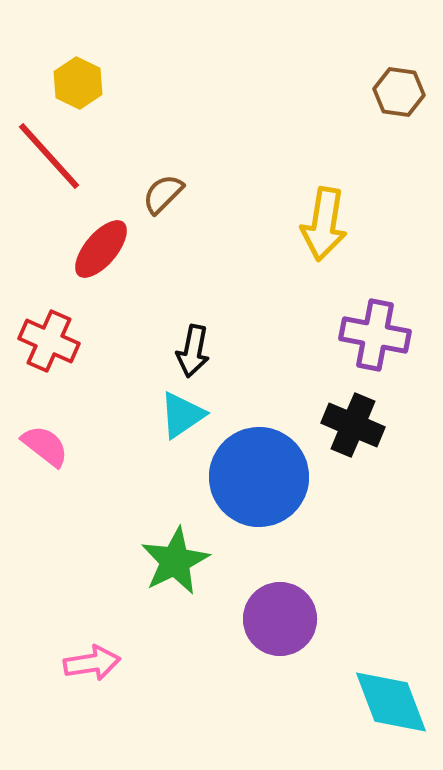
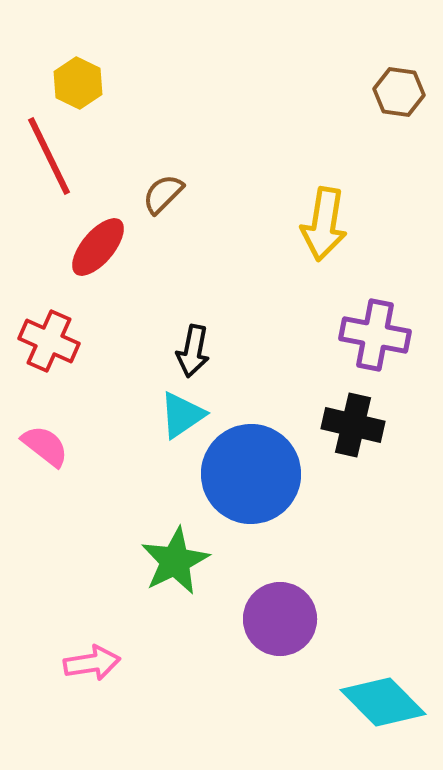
red line: rotated 16 degrees clockwise
red ellipse: moved 3 px left, 2 px up
black cross: rotated 10 degrees counterclockwise
blue circle: moved 8 px left, 3 px up
cyan diamond: moved 8 px left; rotated 24 degrees counterclockwise
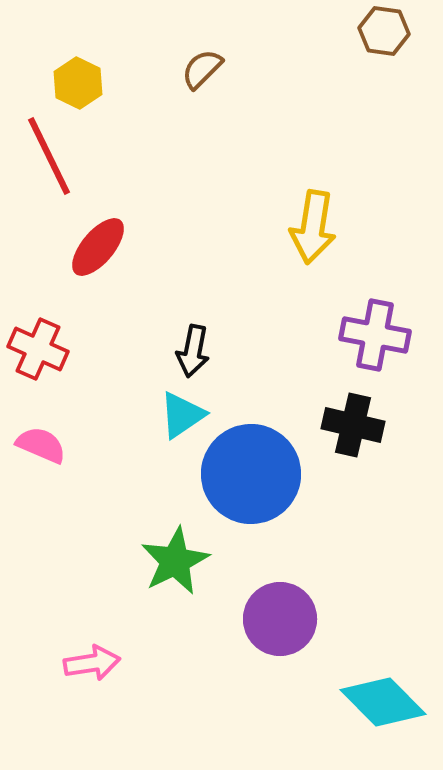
brown hexagon: moved 15 px left, 61 px up
brown semicircle: moved 39 px right, 125 px up
yellow arrow: moved 11 px left, 3 px down
red cross: moved 11 px left, 8 px down
pink semicircle: moved 4 px left, 1 px up; rotated 15 degrees counterclockwise
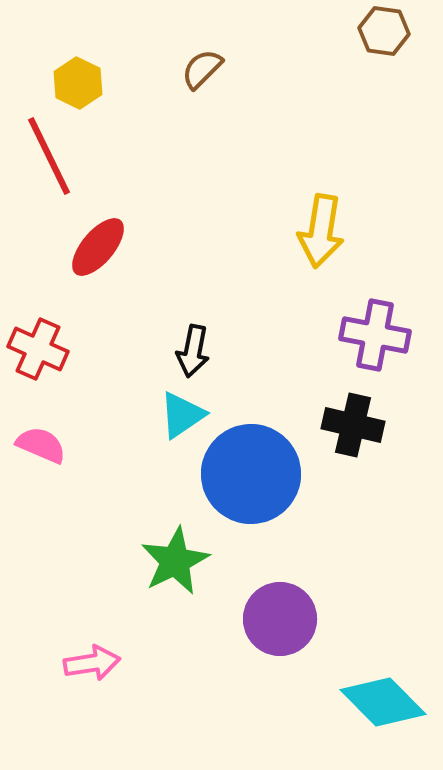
yellow arrow: moved 8 px right, 4 px down
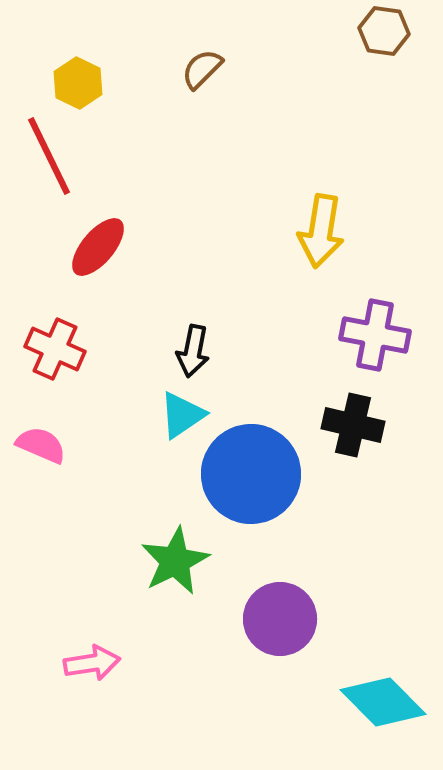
red cross: moved 17 px right
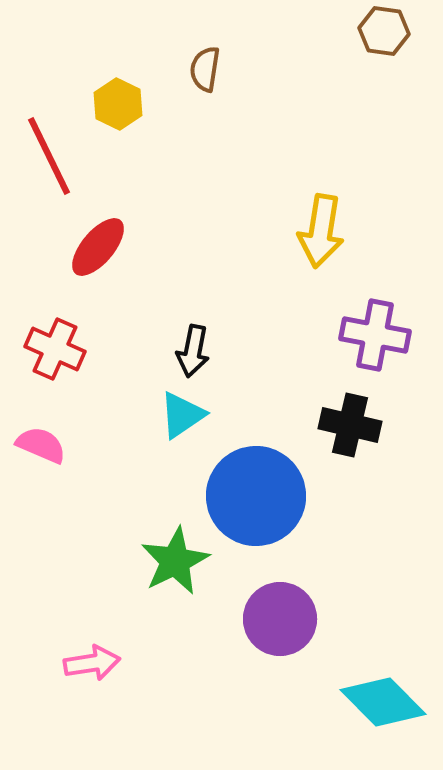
brown semicircle: moved 3 px right; rotated 36 degrees counterclockwise
yellow hexagon: moved 40 px right, 21 px down
black cross: moved 3 px left
blue circle: moved 5 px right, 22 px down
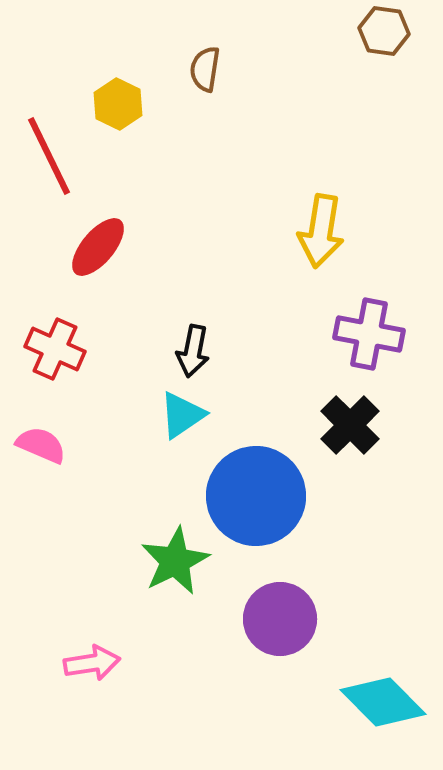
purple cross: moved 6 px left, 1 px up
black cross: rotated 32 degrees clockwise
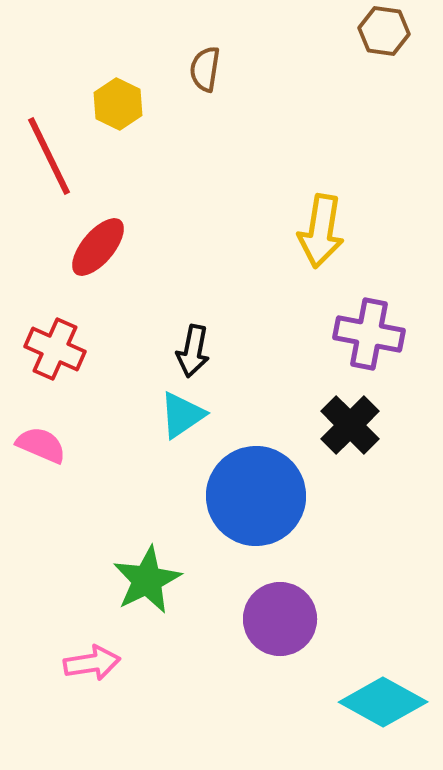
green star: moved 28 px left, 19 px down
cyan diamond: rotated 16 degrees counterclockwise
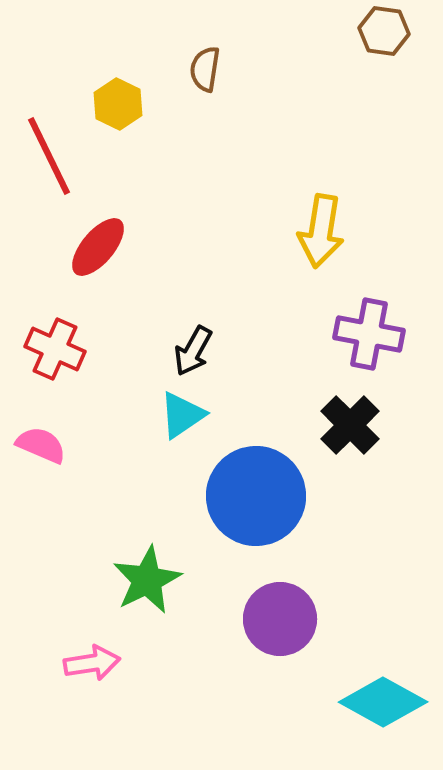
black arrow: rotated 18 degrees clockwise
